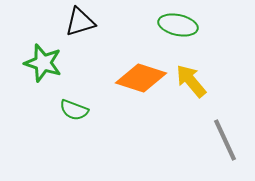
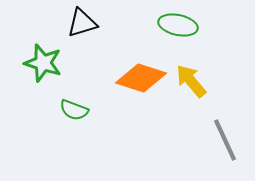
black triangle: moved 2 px right, 1 px down
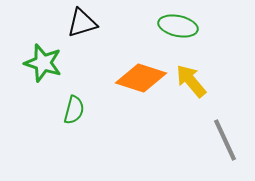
green ellipse: moved 1 px down
green semicircle: rotated 96 degrees counterclockwise
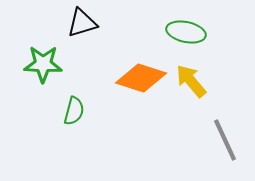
green ellipse: moved 8 px right, 6 px down
green star: moved 1 px down; rotated 15 degrees counterclockwise
green semicircle: moved 1 px down
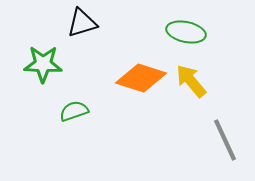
green semicircle: rotated 124 degrees counterclockwise
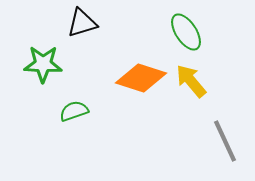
green ellipse: rotated 45 degrees clockwise
gray line: moved 1 px down
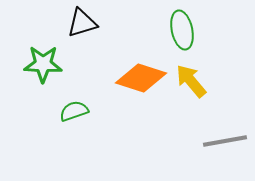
green ellipse: moved 4 px left, 2 px up; rotated 21 degrees clockwise
gray line: rotated 75 degrees counterclockwise
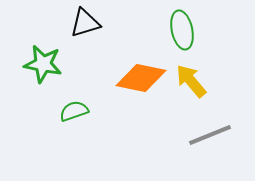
black triangle: moved 3 px right
green star: rotated 9 degrees clockwise
orange diamond: rotated 6 degrees counterclockwise
gray line: moved 15 px left, 6 px up; rotated 12 degrees counterclockwise
